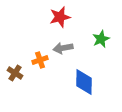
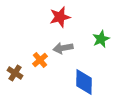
orange cross: rotated 21 degrees counterclockwise
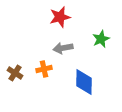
orange cross: moved 4 px right, 9 px down; rotated 28 degrees clockwise
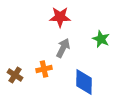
red star: rotated 15 degrees clockwise
green star: rotated 24 degrees counterclockwise
gray arrow: rotated 126 degrees clockwise
brown cross: moved 2 px down
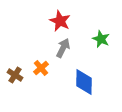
red star: moved 4 px down; rotated 25 degrees clockwise
orange cross: moved 3 px left, 1 px up; rotated 28 degrees counterclockwise
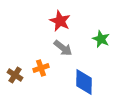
gray arrow: rotated 102 degrees clockwise
orange cross: rotated 21 degrees clockwise
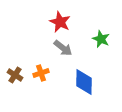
red star: moved 1 px down
orange cross: moved 5 px down
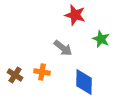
red star: moved 15 px right, 7 px up; rotated 10 degrees counterclockwise
orange cross: moved 1 px right, 1 px up; rotated 28 degrees clockwise
